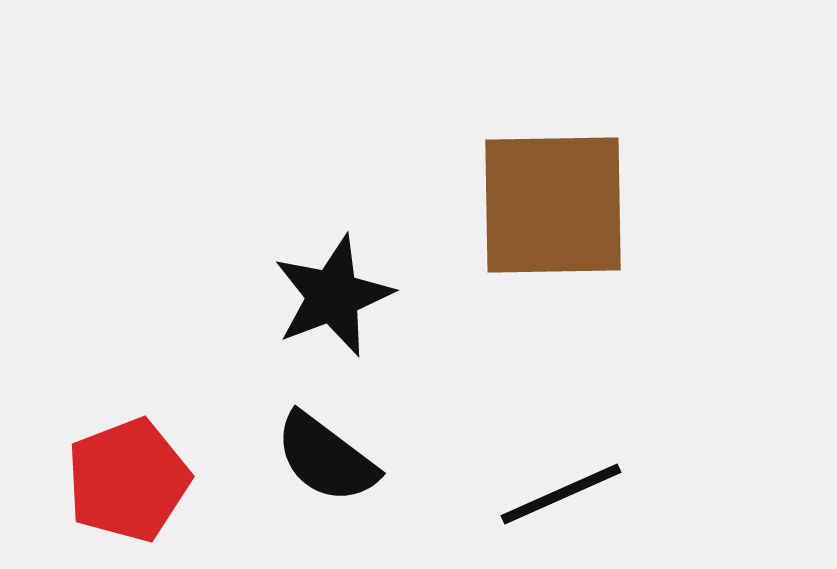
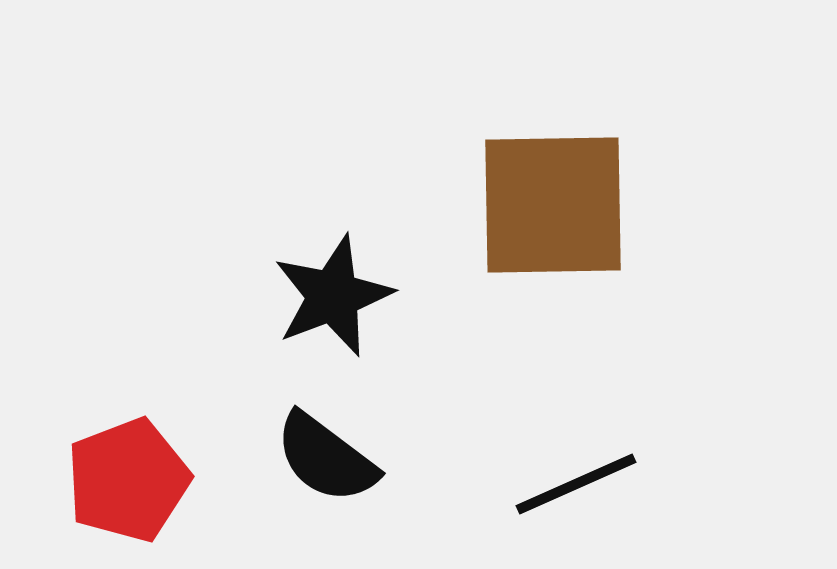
black line: moved 15 px right, 10 px up
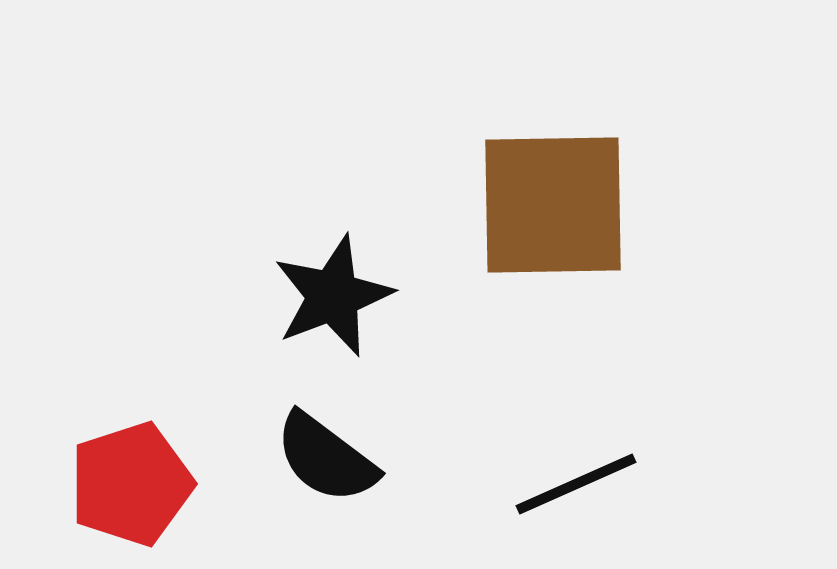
red pentagon: moved 3 px right, 4 px down; rotated 3 degrees clockwise
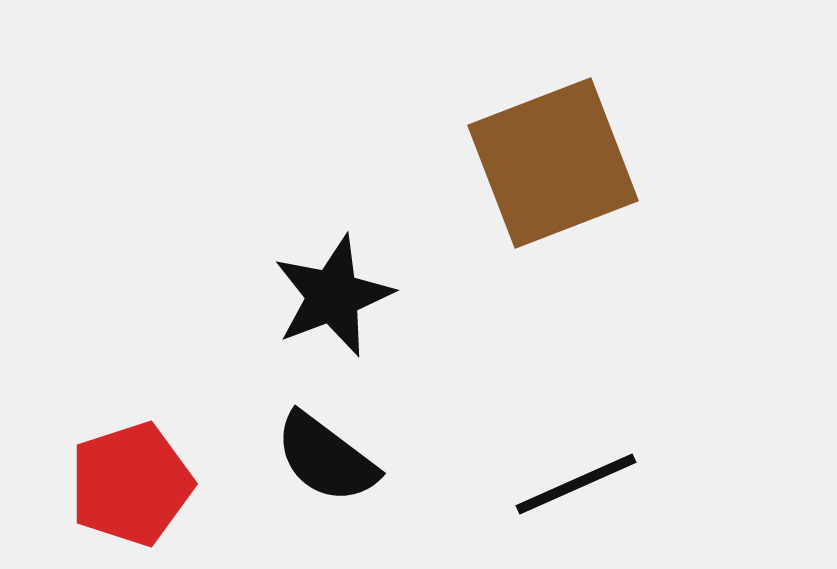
brown square: moved 42 px up; rotated 20 degrees counterclockwise
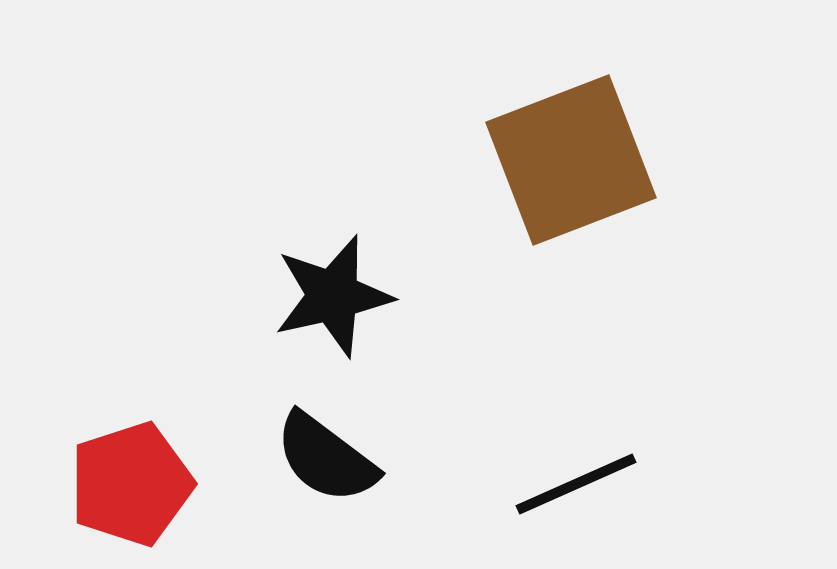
brown square: moved 18 px right, 3 px up
black star: rotated 8 degrees clockwise
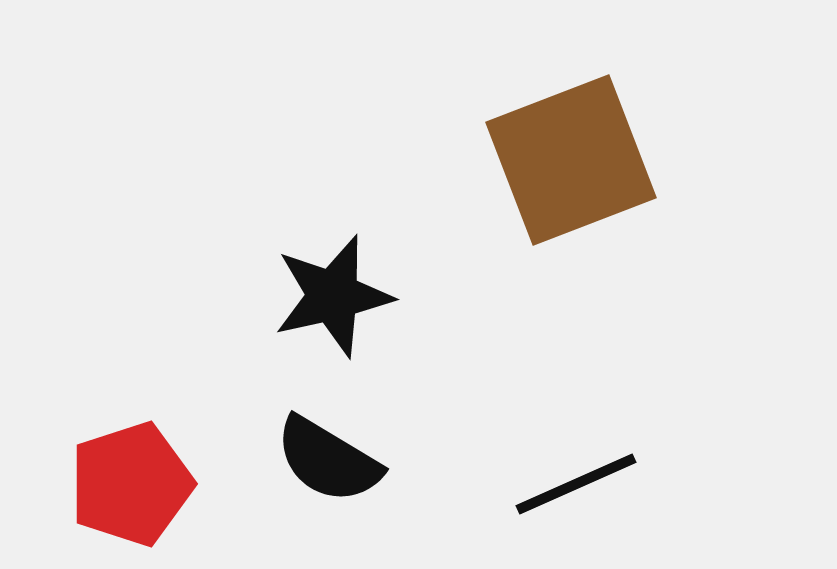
black semicircle: moved 2 px right, 2 px down; rotated 6 degrees counterclockwise
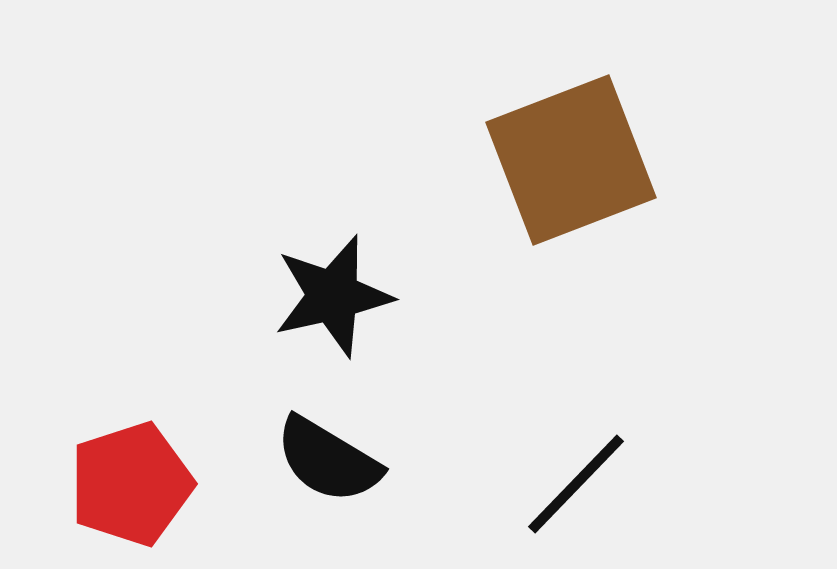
black line: rotated 22 degrees counterclockwise
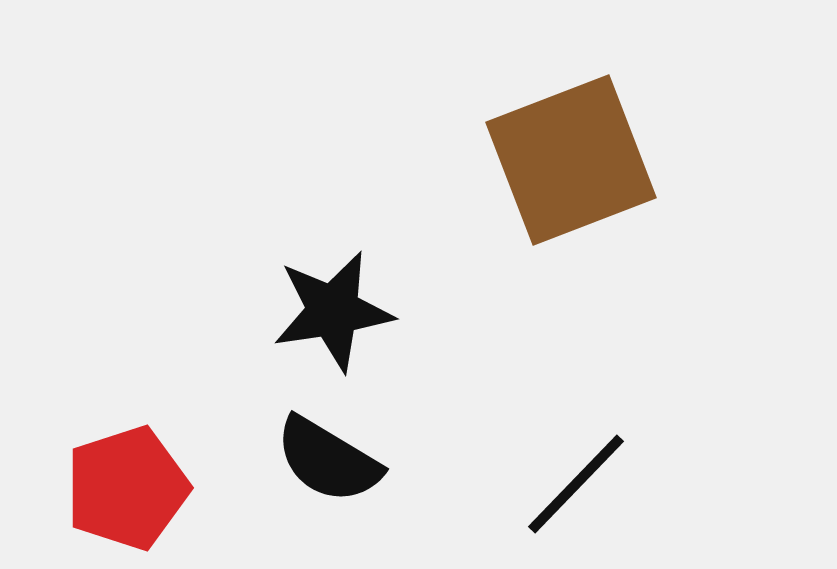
black star: moved 15 px down; rotated 4 degrees clockwise
red pentagon: moved 4 px left, 4 px down
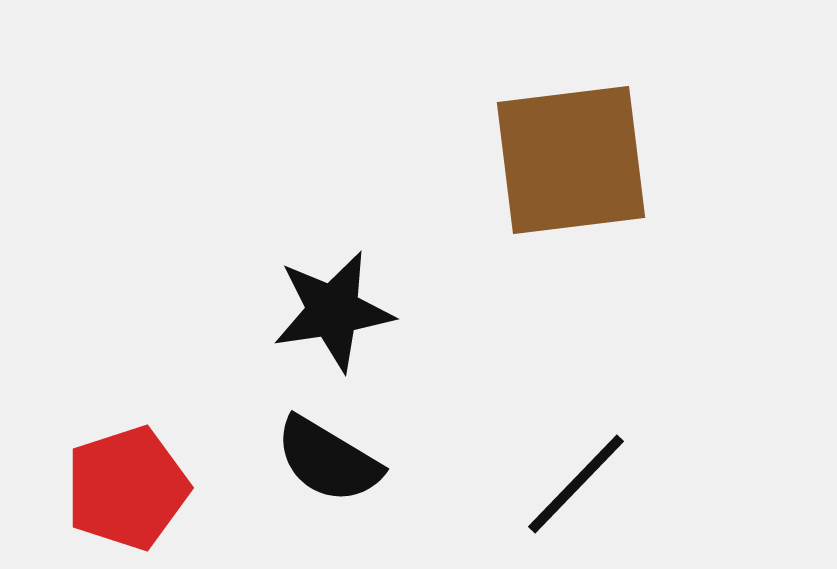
brown square: rotated 14 degrees clockwise
